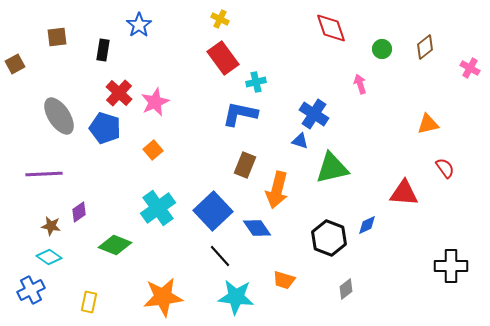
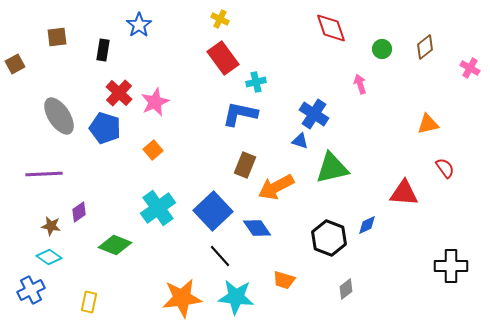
orange arrow at (277, 190): moved 1 px left, 3 px up; rotated 48 degrees clockwise
orange star at (163, 297): moved 19 px right, 1 px down
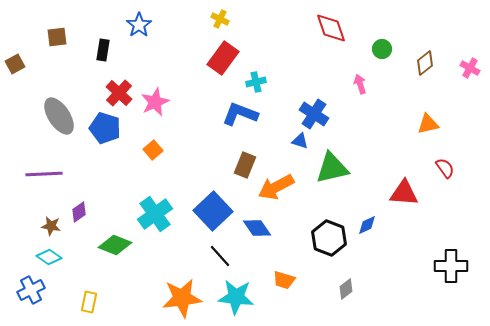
brown diamond at (425, 47): moved 16 px down
red rectangle at (223, 58): rotated 72 degrees clockwise
blue L-shape at (240, 114): rotated 9 degrees clockwise
cyan cross at (158, 208): moved 3 px left, 6 px down
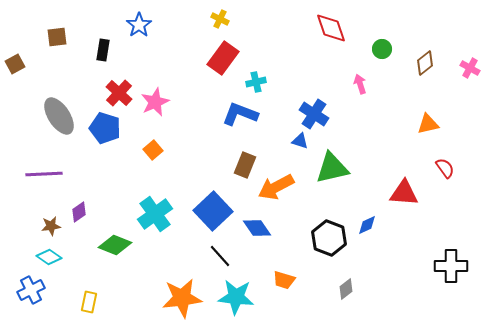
brown star at (51, 226): rotated 18 degrees counterclockwise
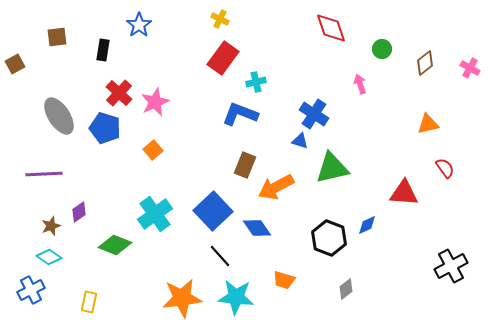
brown star at (51, 226): rotated 12 degrees counterclockwise
black cross at (451, 266): rotated 28 degrees counterclockwise
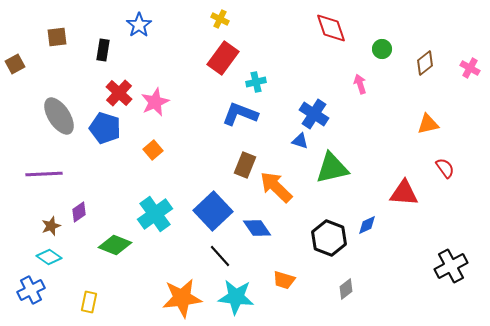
orange arrow at (276, 187): rotated 72 degrees clockwise
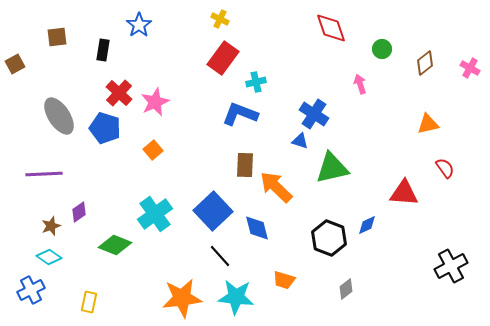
brown rectangle at (245, 165): rotated 20 degrees counterclockwise
blue diamond at (257, 228): rotated 20 degrees clockwise
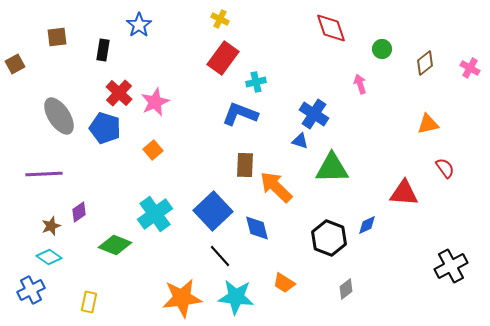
green triangle at (332, 168): rotated 12 degrees clockwise
orange trapezoid at (284, 280): moved 3 px down; rotated 15 degrees clockwise
